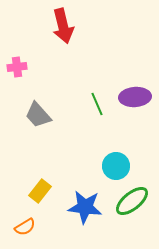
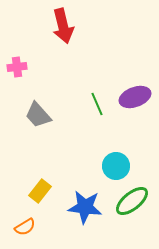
purple ellipse: rotated 16 degrees counterclockwise
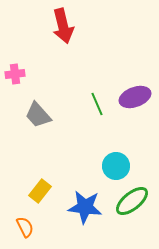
pink cross: moved 2 px left, 7 px down
orange semicircle: rotated 85 degrees counterclockwise
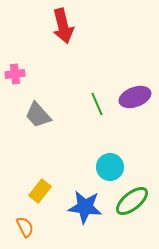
cyan circle: moved 6 px left, 1 px down
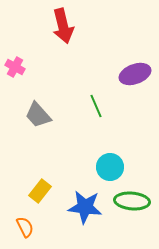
pink cross: moved 7 px up; rotated 36 degrees clockwise
purple ellipse: moved 23 px up
green line: moved 1 px left, 2 px down
green ellipse: rotated 44 degrees clockwise
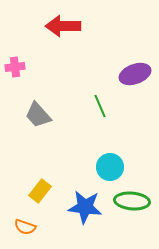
red arrow: rotated 104 degrees clockwise
pink cross: rotated 36 degrees counterclockwise
green line: moved 4 px right
orange semicircle: rotated 135 degrees clockwise
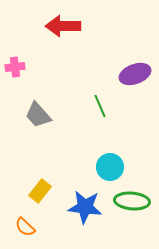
orange semicircle: rotated 25 degrees clockwise
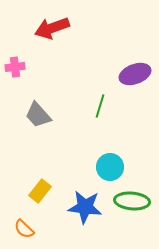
red arrow: moved 11 px left, 2 px down; rotated 20 degrees counterclockwise
green line: rotated 40 degrees clockwise
orange semicircle: moved 1 px left, 2 px down
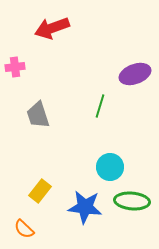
gray trapezoid: rotated 24 degrees clockwise
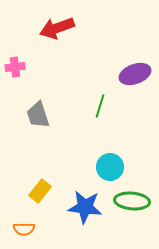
red arrow: moved 5 px right
orange semicircle: rotated 45 degrees counterclockwise
